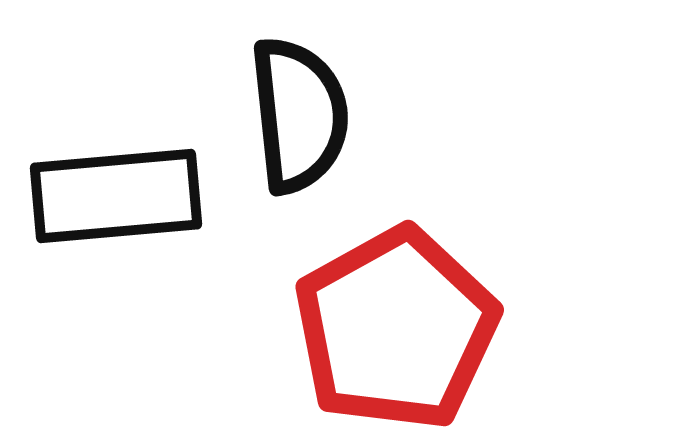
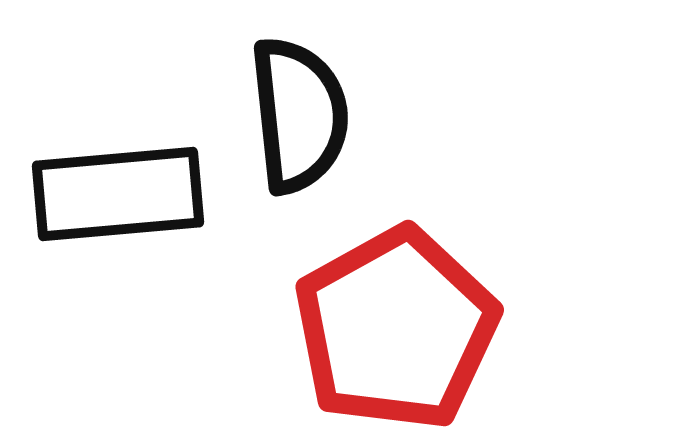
black rectangle: moved 2 px right, 2 px up
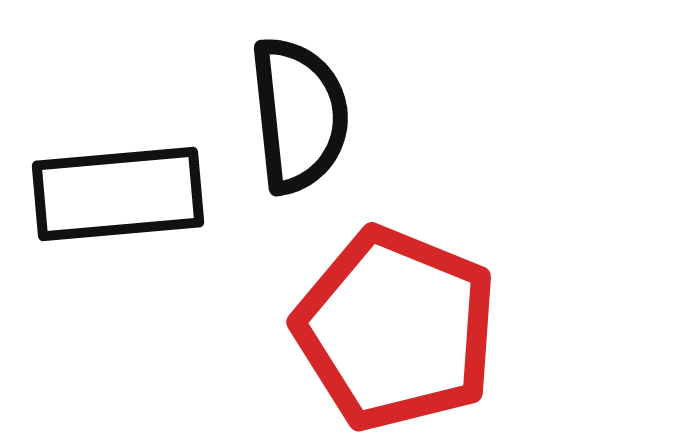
red pentagon: rotated 21 degrees counterclockwise
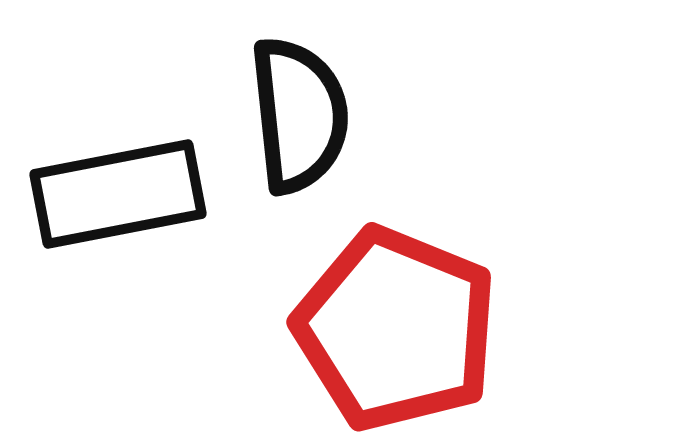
black rectangle: rotated 6 degrees counterclockwise
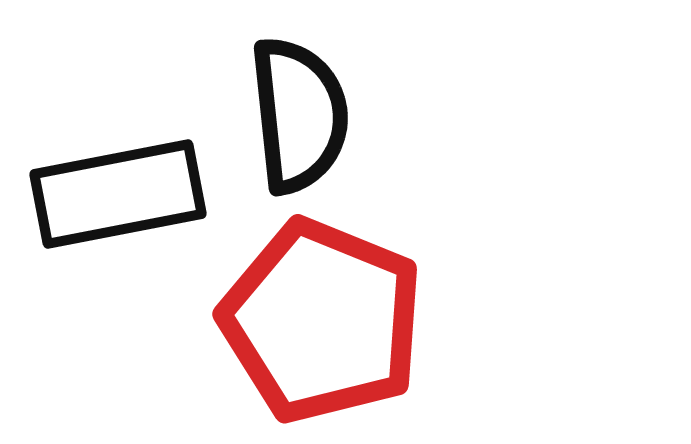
red pentagon: moved 74 px left, 8 px up
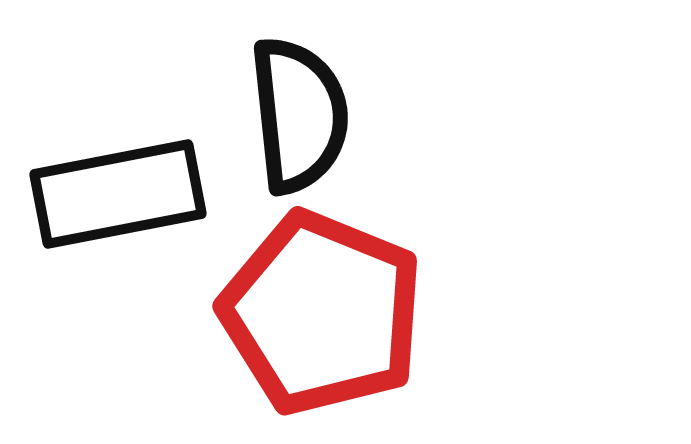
red pentagon: moved 8 px up
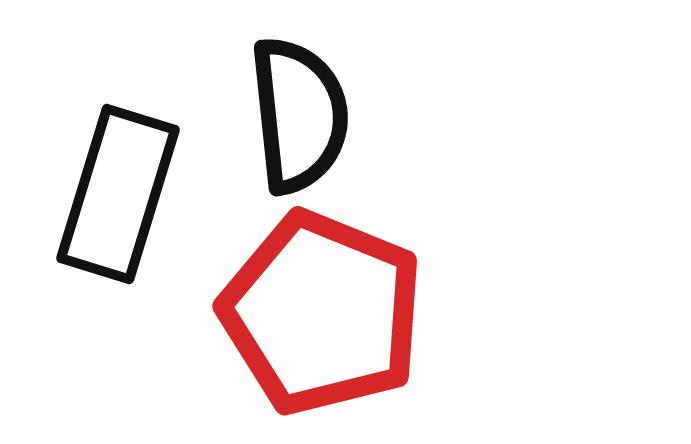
black rectangle: rotated 62 degrees counterclockwise
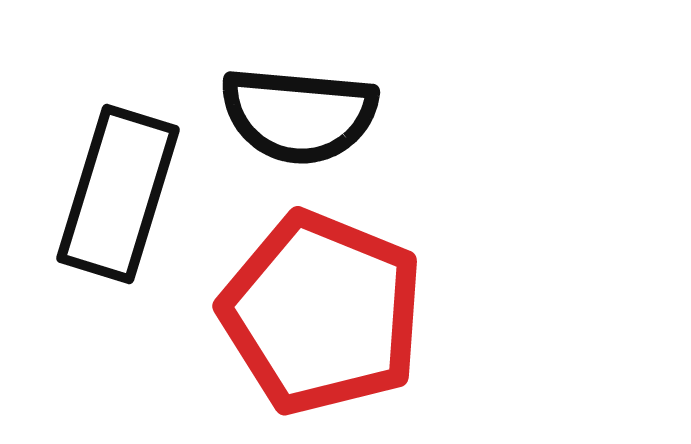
black semicircle: rotated 101 degrees clockwise
